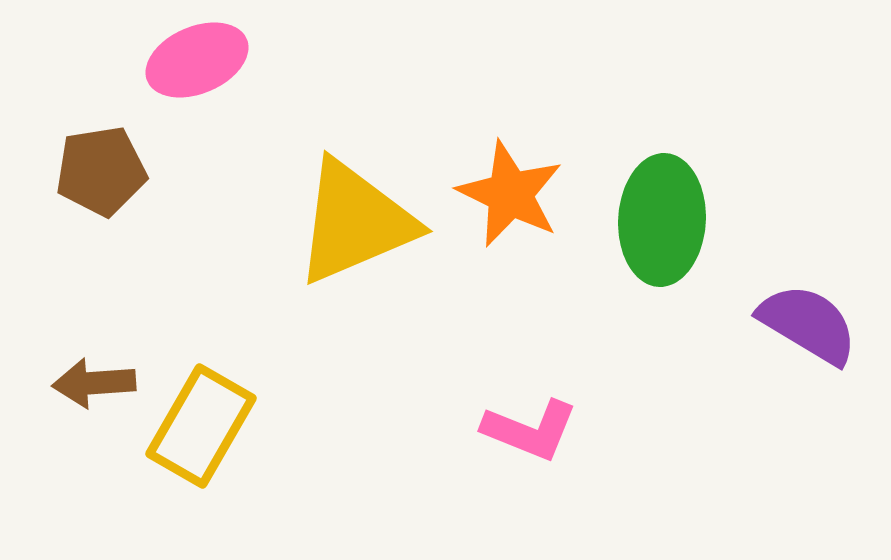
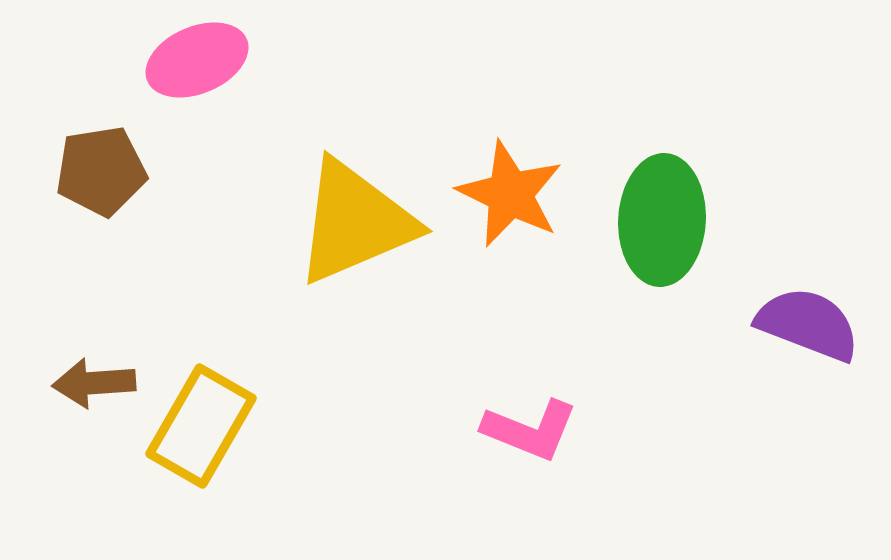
purple semicircle: rotated 10 degrees counterclockwise
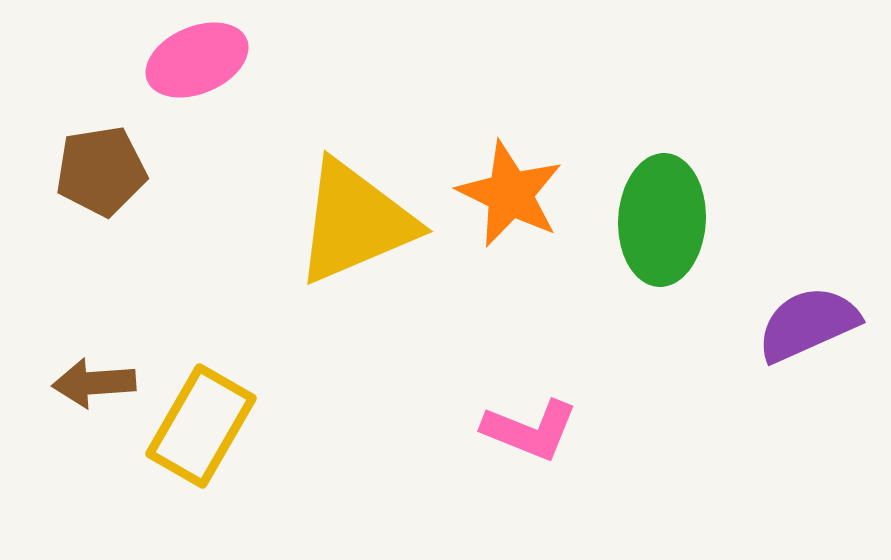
purple semicircle: rotated 45 degrees counterclockwise
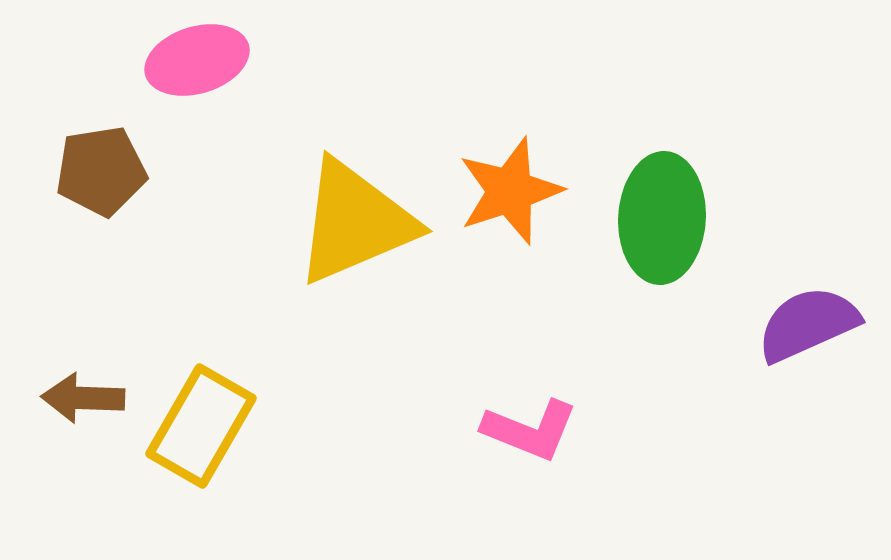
pink ellipse: rotated 6 degrees clockwise
orange star: moved 3 px up; rotated 28 degrees clockwise
green ellipse: moved 2 px up
brown arrow: moved 11 px left, 15 px down; rotated 6 degrees clockwise
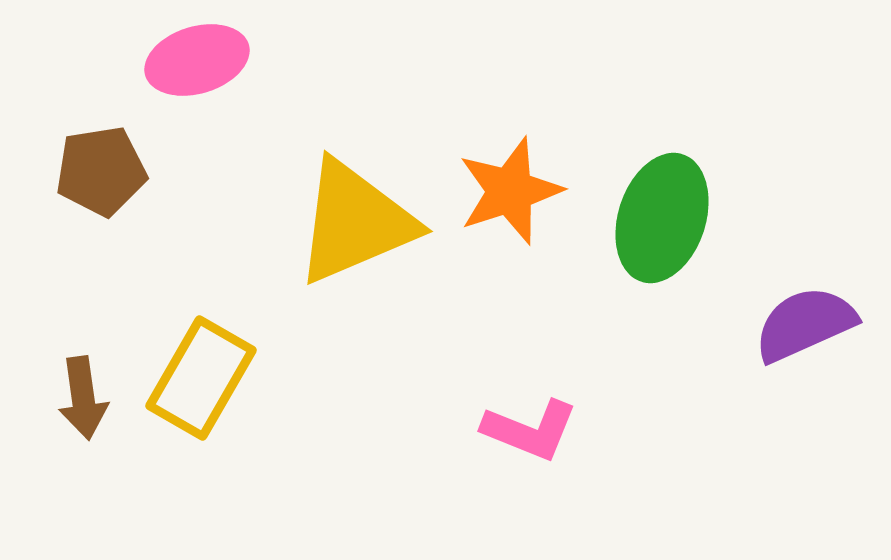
green ellipse: rotated 15 degrees clockwise
purple semicircle: moved 3 px left
brown arrow: rotated 100 degrees counterclockwise
yellow rectangle: moved 48 px up
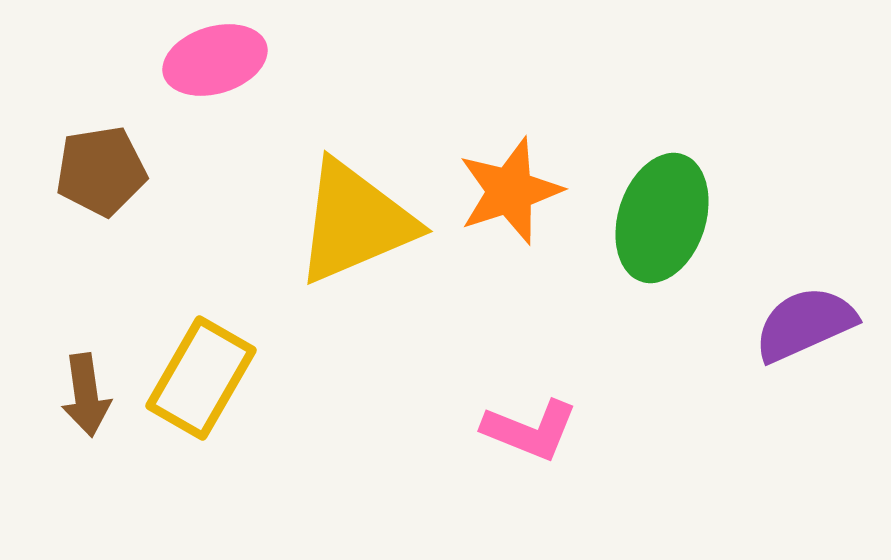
pink ellipse: moved 18 px right
brown arrow: moved 3 px right, 3 px up
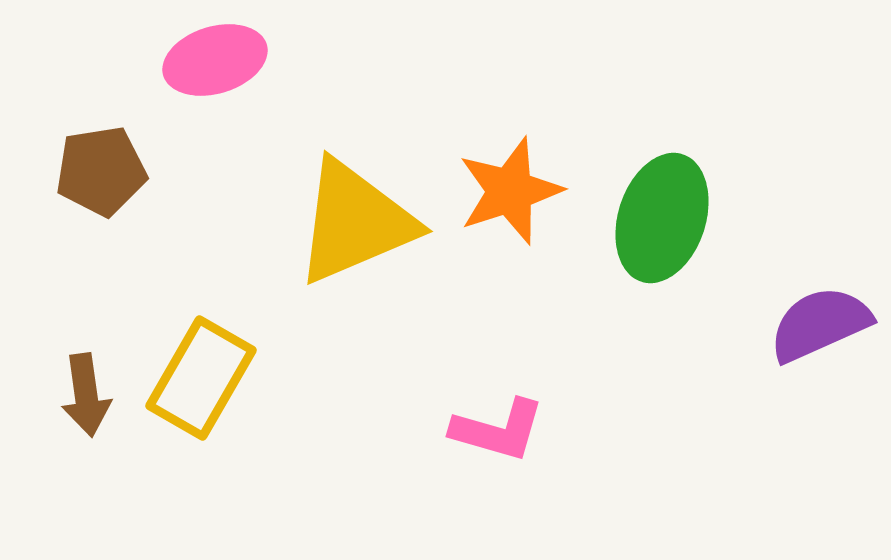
purple semicircle: moved 15 px right
pink L-shape: moved 32 px left; rotated 6 degrees counterclockwise
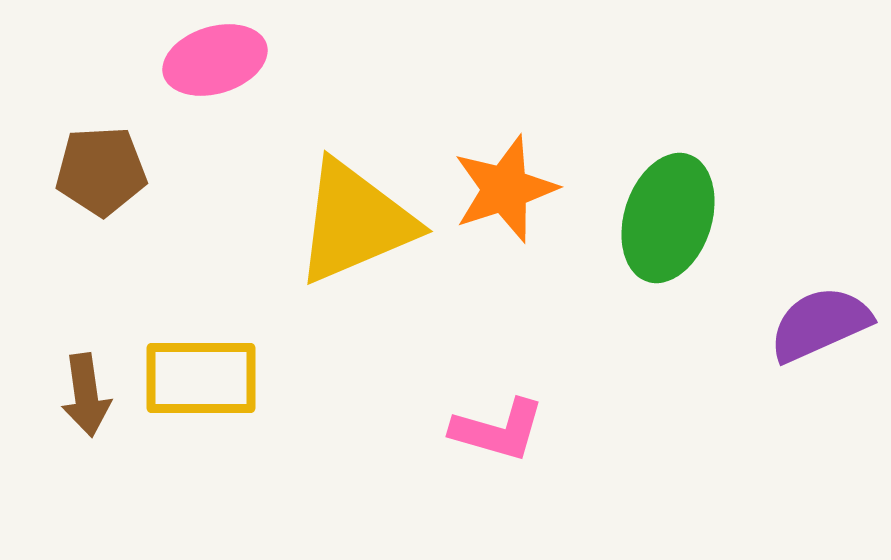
brown pentagon: rotated 6 degrees clockwise
orange star: moved 5 px left, 2 px up
green ellipse: moved 6 px right
yellow rectangle: rotated 60 degrees clockwise
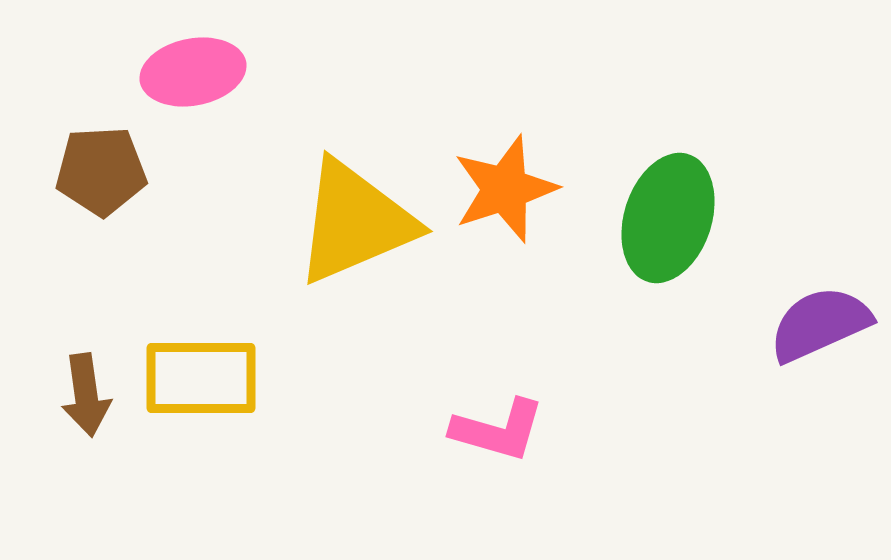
pink ellipse: moved 22 px left, 12 px down; rotated 6 degrees clockwise
